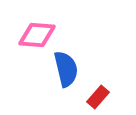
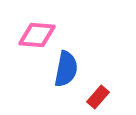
blue semicircle: rotated 24 degrees clockwise
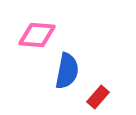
blue semicircle: moved 1 px right, 2 px down
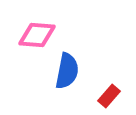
red rectangle: moved 11 px right, 1 px up
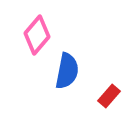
pink diamond: rotated 54 degrees counterclockwise
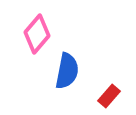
pink diamond: moved 1 px up
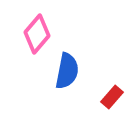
red rectangle: moved 3 px right, 1 px down
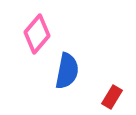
red rectangle: rotated 10 degrees counterclockwise
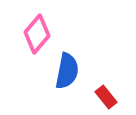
red rectangle: moved 6 px left; rotated 70 degrees counterclockwise
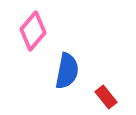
pink diamond: moved 4 px left, 3 px up
